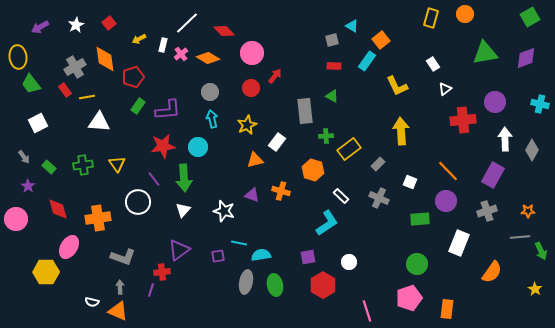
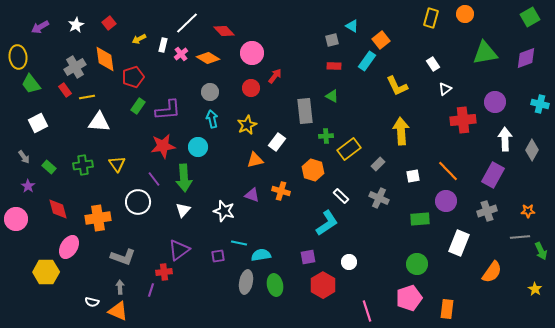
white square at (410, 182): moved 3 px right, 6 px up; rotated 32 degrees counterclockwise
red cross at (162, 272): moved 2 px right
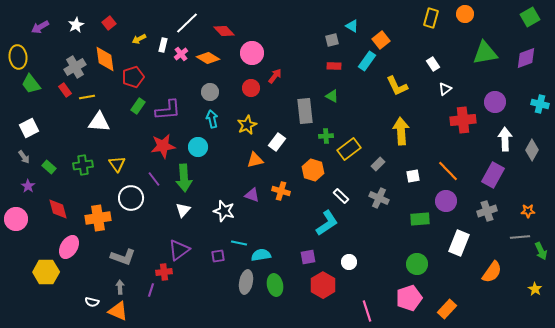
white square at (38, 123): moved 9 px left, 5 px down
white circle at (138, 202): moved 7 px left, 4 px up
orange rectangle at (447, 309): rotated 36 degrees clockwise
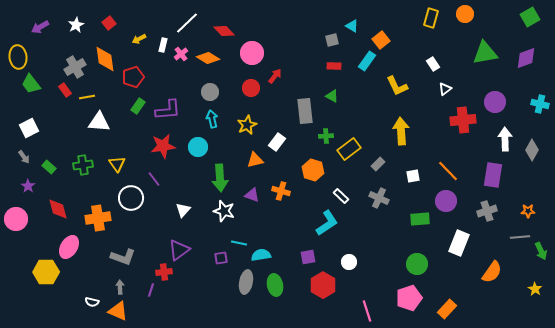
purple rectangle at (493, 175): rotated 20 degrees counterclockwise
green arrow at (184, 178): moved 36 px right
purple square at (218, 256): moved 3 px right, 2 px down
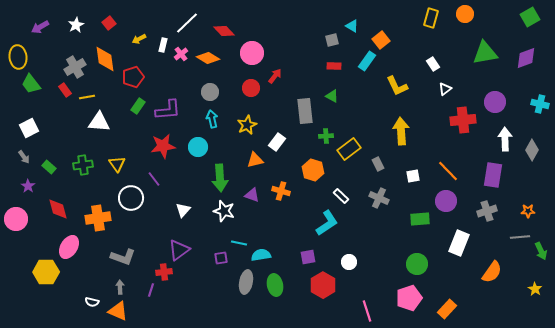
gray rectangle at (378, 164): rotated 72 degrees counterclockwise
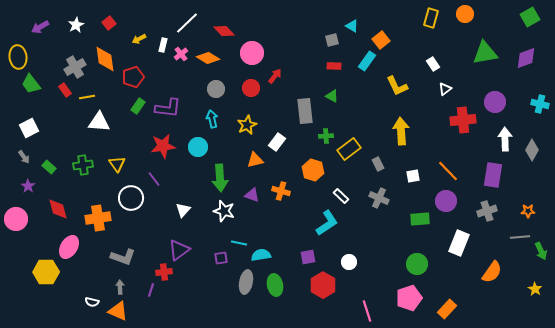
gray circle at (210, 92): moved 6 px right, 3 px up
purple L-shape at (168, 110): moved 2 px up; rotated 12 degrees clockwise
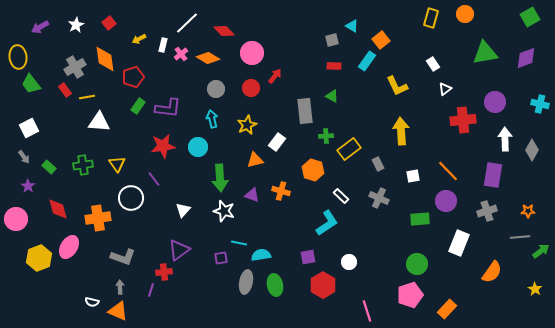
green arrow at (541, 251): rotated 102 degrees counterclockwise
yellow hexagon at (46, 272): moved 7 px left, 14 px up; rotated 20 degrees counterclockwise
pink pentagon at (409, 298): moved 1 px right, 3 px up
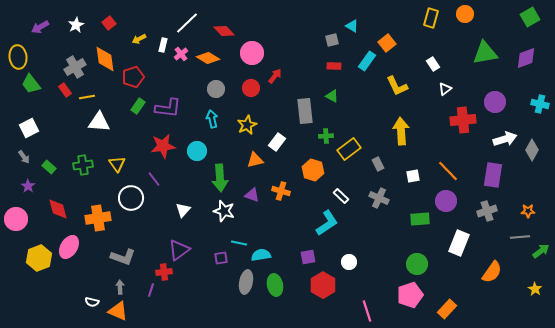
orange square at (381, 40): moved 6 px right, 3 px down
white arrow at (505, 139): rotated 75 degrees clockwise
cyan circle at (198, 147): moved 1 px left, 4 px down
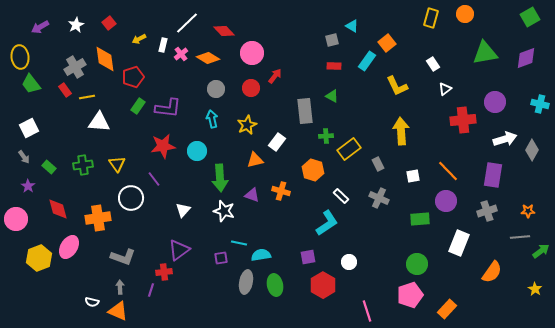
yellow ellipse at (18, 57): moved 2 px right
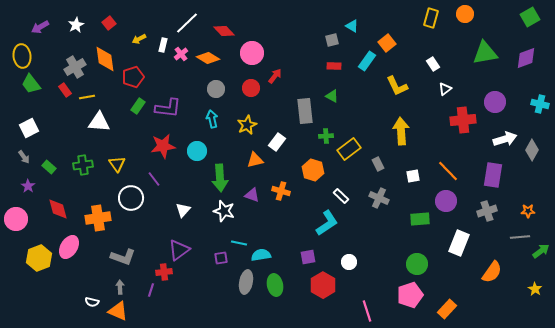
yellow ellipse at (20, 57): moved 2 px right, 1 px up
